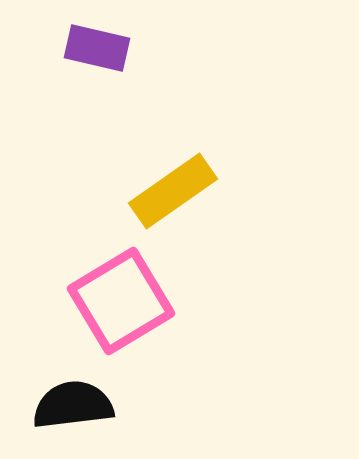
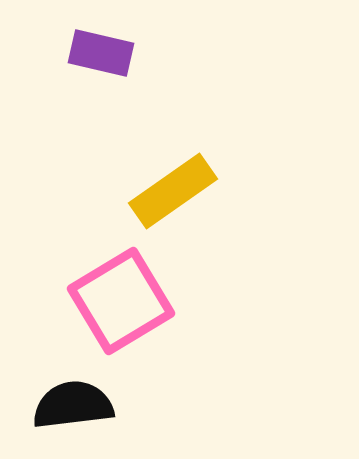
purple rectangle: moved 4 px right, 5 px down
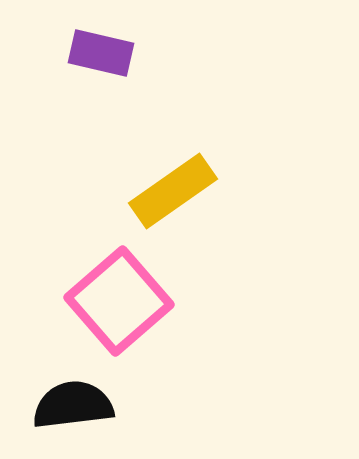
pink square: moved 2 px left; rotated 10 degrees counterclockwise
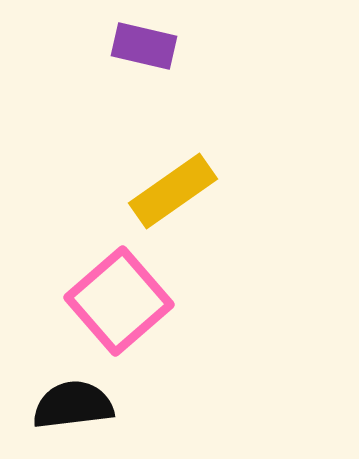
purple rectangle: moved 43 px right, 7 px up
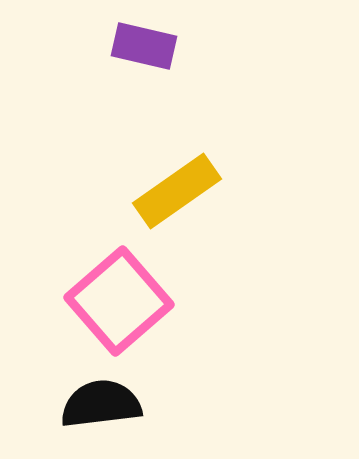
yellow rectangle: moved 4 px right
black semicircle: moved 28 px right, 1 px up
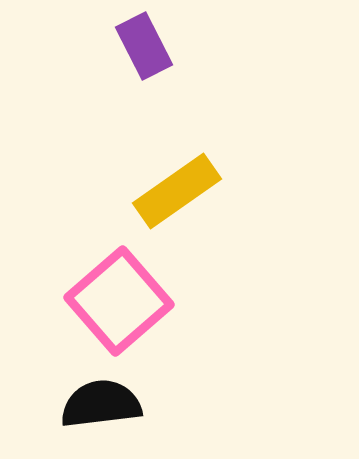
purple rectangle: rotated 50 degrees clockwise
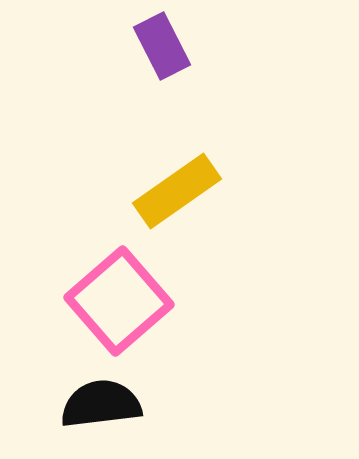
purple rectangle: moved 18 px right
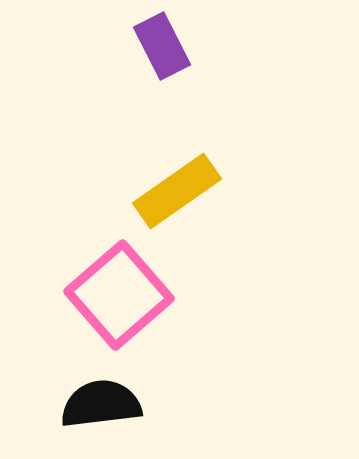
pink square: moved 6 px up
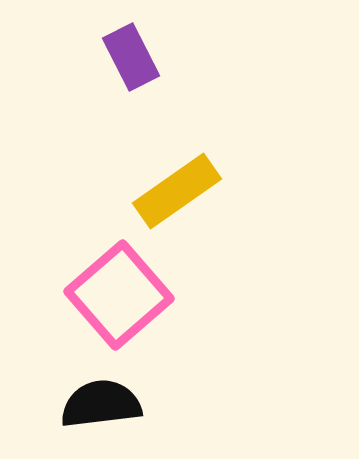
purple rectangle: moved 31 px left, 11 px down
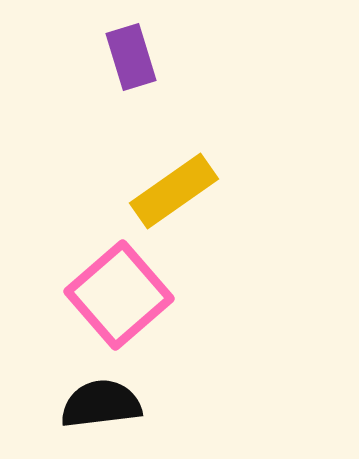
purple rectangle: rotated 10 degrees clockwise
yellow rectangle: moved 3 px left
